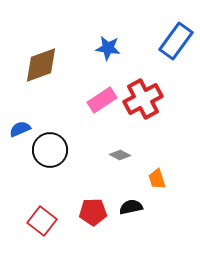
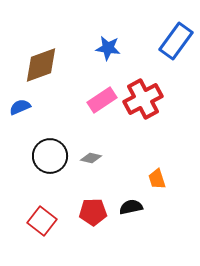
blue semicircle: moved 22 px up
black circle: moved 6 px down
gray diamond: moved 29 px left, 3 px down; rotated 15 degrees counterclockwise
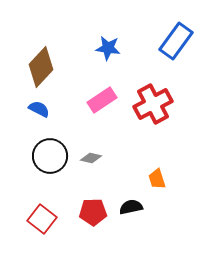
brown diamond: moved 2 px down; rotated 27 degrees counterclockwise
red cross: moved 10 px right, 5 px down
blue semicircle: moved 19 px right, 2 px down; rotated 50 degrees clockwise
red square: moved 2 px up
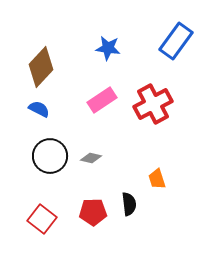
black semicircle: moved 2 px left, 3 px up; rotated 95 degrees clockwise
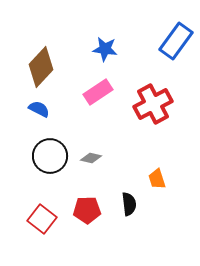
blue star: moved 3 px left, 1 px down
pink rectangle: moved 4 px left, 8 px up
red pentagon: moved 6 px left, 2 px up
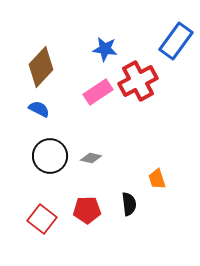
red cross: moved 15 px left, 23 px up
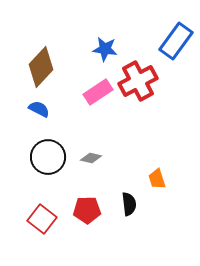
black circle: moved 2 px left, 1 px down
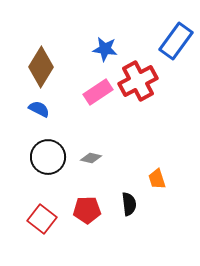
brown diamond: rotated 12 degrees counterclockwise
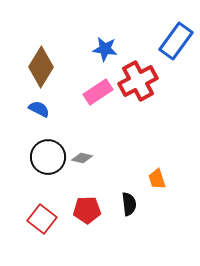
gray diamond: moved 9 px left
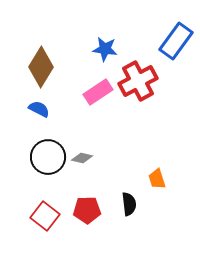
red square: moved 3 px right, 3 px up
